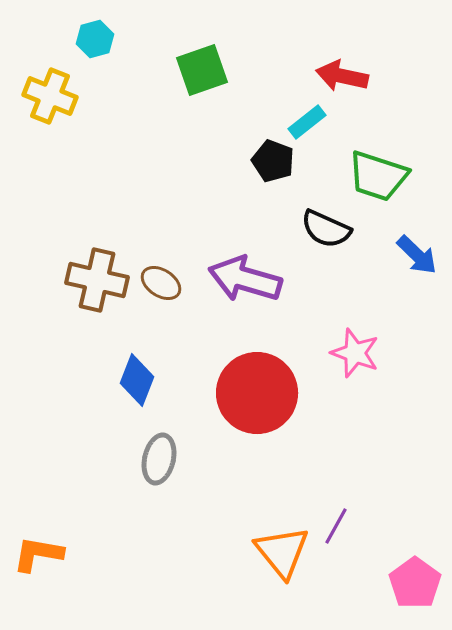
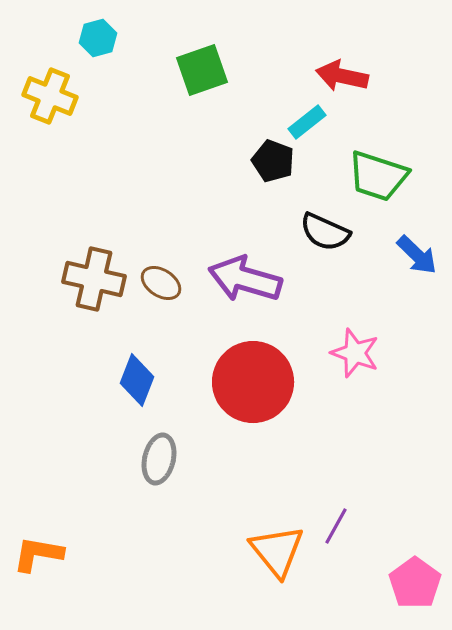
cyan hexagon: moved 3 px right, 1 px up
black semicircle: moved 1 px left, 3 px down
brown cross: moved 3 px left, 1 px up
red circle: moved 4 px left, 11 px up
orange triangle: moved 5 px left, 1 px up
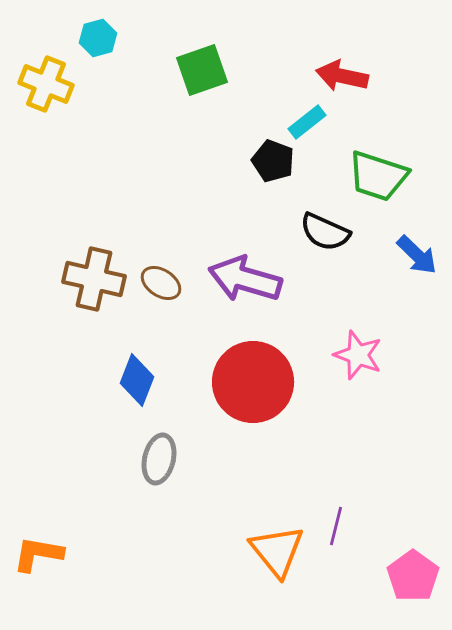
yellow cross: moved 4 px left, 12 px up
pink star: moved 3 px right, 2 px down
purple line: rotated 15 degrees counterclockwise
pink pentagon: moved 2 px left, 7 px up
